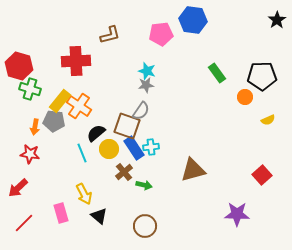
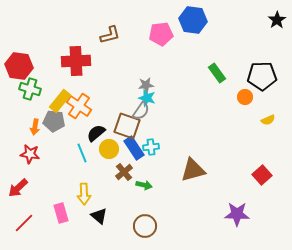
red hexagon: rotated 8 degrees counterclockwise
cyan star: moved 27 px down
yellow arrow: rotated 25 degrees clockwise
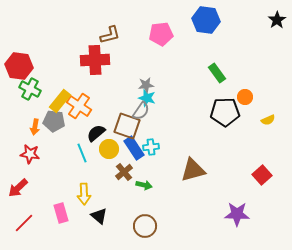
blue hexagon: moved 13 px right
red cross: moved 19 px right, 1 px up
black pentagon: moved 37 px left, 36 px down
green cross: rotated 10 degrees clockwise
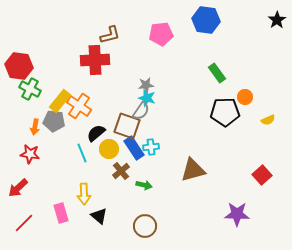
brown cross: moved 3 px left, 1 px up
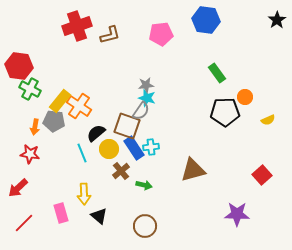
red cross: moved 18 px left, 34 px up; rotated 16 degrees counterclockwise
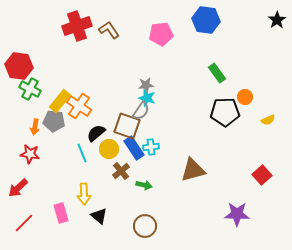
brown L-shape: moved 1 px left, 5 px up; rotated 110 degrees counterclockwise
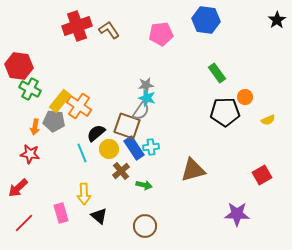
red square: rotated 12 degrees clockwise
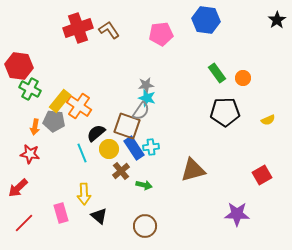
red cross: moved 1 px right, 2 px down
orange circle: moved 2 px left, 19 px up
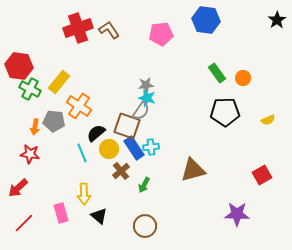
yellow rectangle: moved 1 px left, 19 px up
green arrow: rotated 105 degrees clockwise
